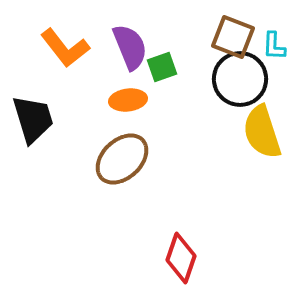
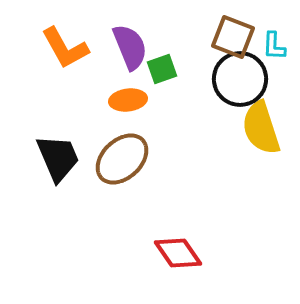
orange L-shape: rotated 9 degrees clockwise
green square: moved 2 px down
black trapezoid: moved 25 px right, 39 px down; rotated 6 degrees counterclockwise
yellow semicircle: moved 1 px left, 4 px up
red diamond: moved 3 px left, 5 px up; rotated 54 degrees counterclockwise
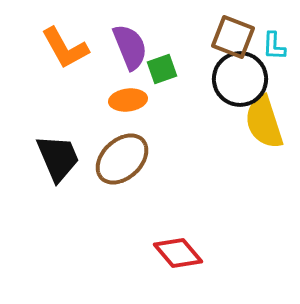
yellow semicircle: moved 3 px right, 6 px up
red diamond: rotated 6 degrees counterclockwise
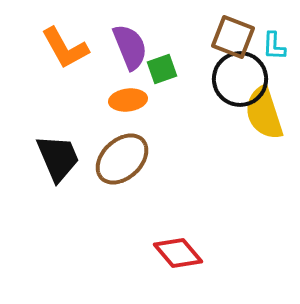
yellow semicircle: moved 9 px up
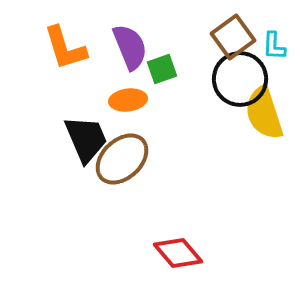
brown square: rotated 33 degrees clockwise
orange L-shape: rotated 12 degrees clockwise
black trapezoid: moved 28 px right, 19 px up
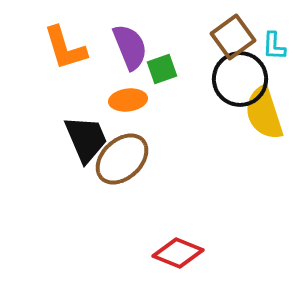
red diamond: rotated 27 degrees counterclockwise
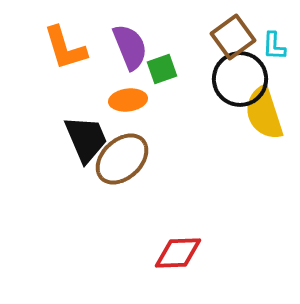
red diamond: rotated 24 degrees counterclockwise
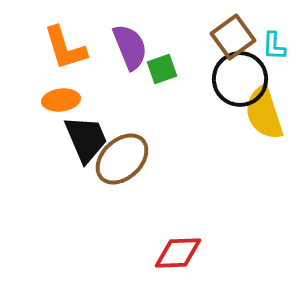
orange ellipse: moved 67 px left
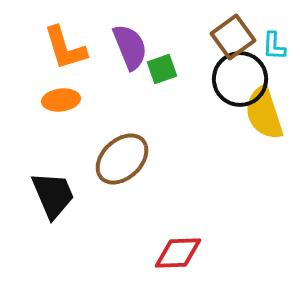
black trapezoid: moved 33 px left, 56 px down
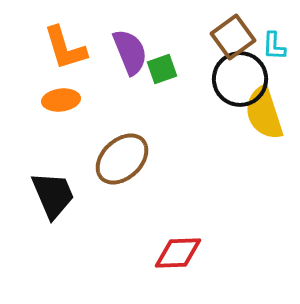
purple semicircle: moved 5 px down
